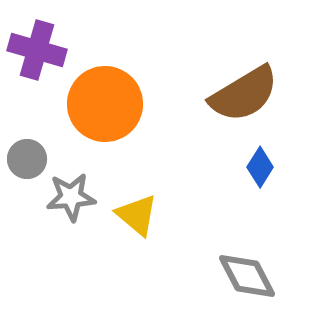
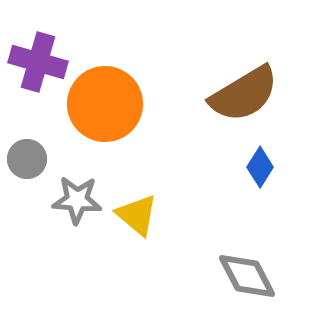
purple cross: moved 1 px right, 12 px down
gray star: moved 6 px right, 3 px down; rotated 9 degrees clockwise
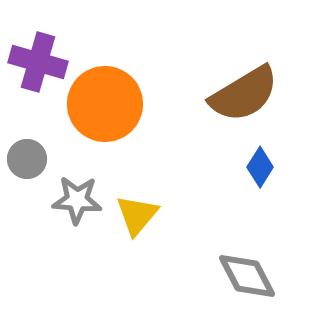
yellow triangle: rotated 30 degrees clockwise
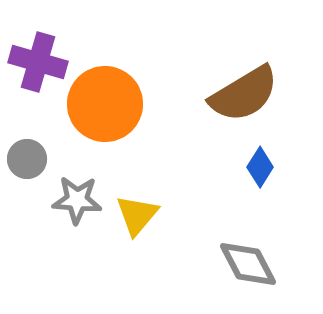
gray diamond: moved 1 px right, 12 px up
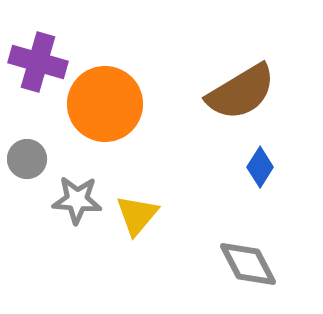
brown semicircle: moved 3 px left, 2 px up
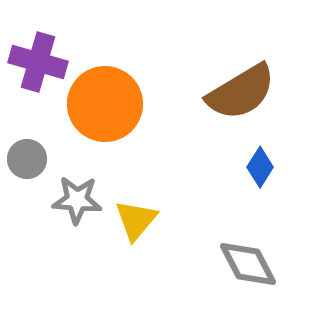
yellow triangle: moved 1 px left, 5 px down
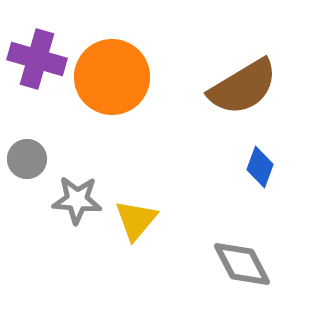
purple cross: moved 1 px left, 3 px up
brown semicircle: moved 2 px right, 5 px up
orange circle: moved 7 px right, 27 px up
blue diamond: rotated 12 degrees counterclockwise
gray diamond: moved 6 px left
